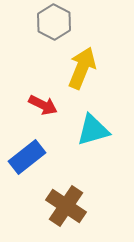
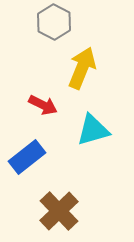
brown cross: moved 7 px left, 5 px down; rotated 12 degrees clockwise
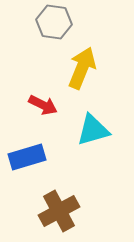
gray hexagon: rotated 20 degrees counterclockwise
blue rectangle: rotated 21 degrees clockwise
brown cross: rotated 15 degrees clockwise
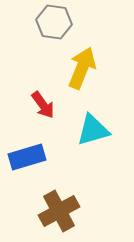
red arrow: rotated 28 degrees clockwise
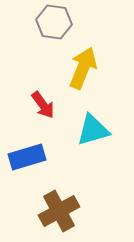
yellow arrow: moved 1 px right
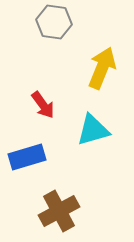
yellow arrow: moved 19 px right
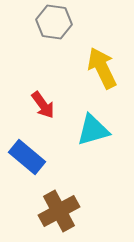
yellow arrow: rotated 48 degrees counterclockwise
blue rectangle: rotated 57 degrees clockwise
